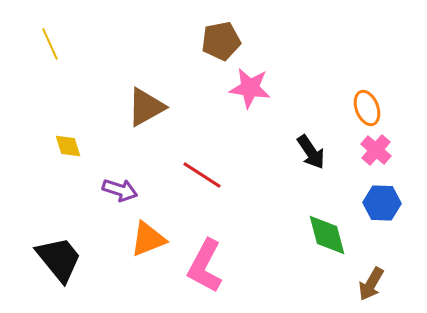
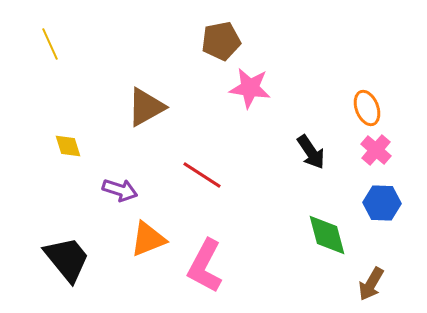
black trapezoid: moved 8 px right
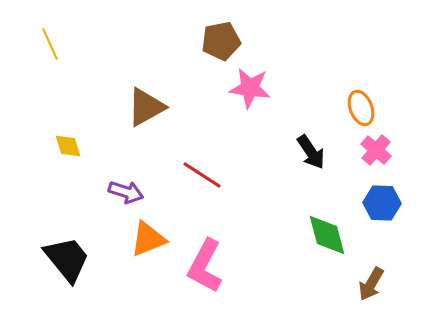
orange ellipse: moved 6 px left
purple arrow: moved 6 px right, 2 px down
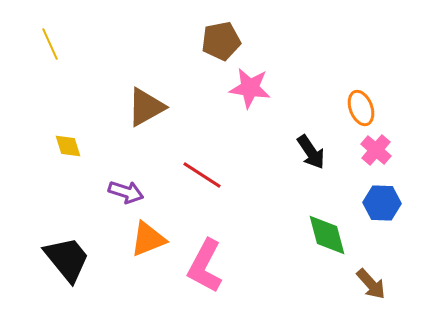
brown arrow: rotated 72 degrees counterclockwise
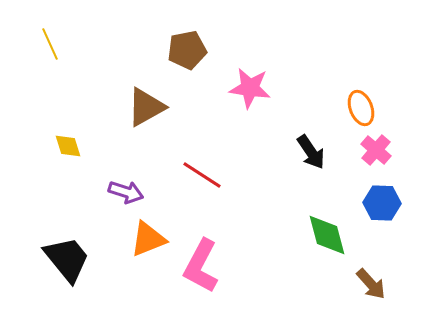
brown pentagon: moved 34 px left, 9 px down
pink L-shape: moved 4 px left
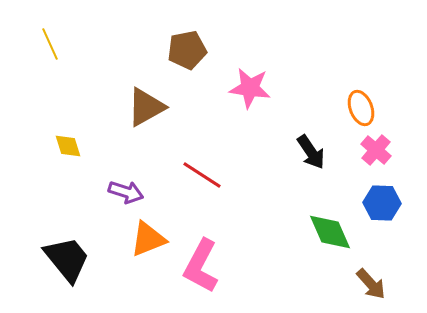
green diamond: moved 3 px right, 3 px up; rotated 9 degrees counterclockwise
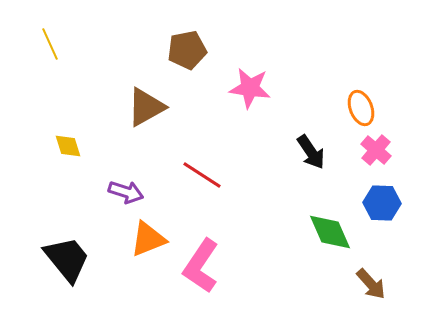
pink L-shape: rotated 6 degrees clockwise
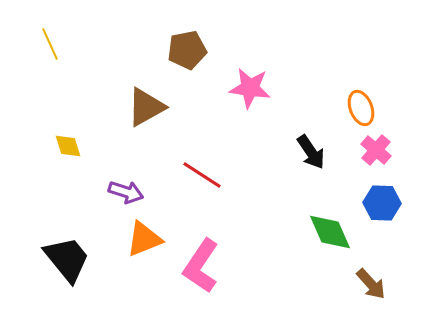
orange triangle: moved 4 px left
